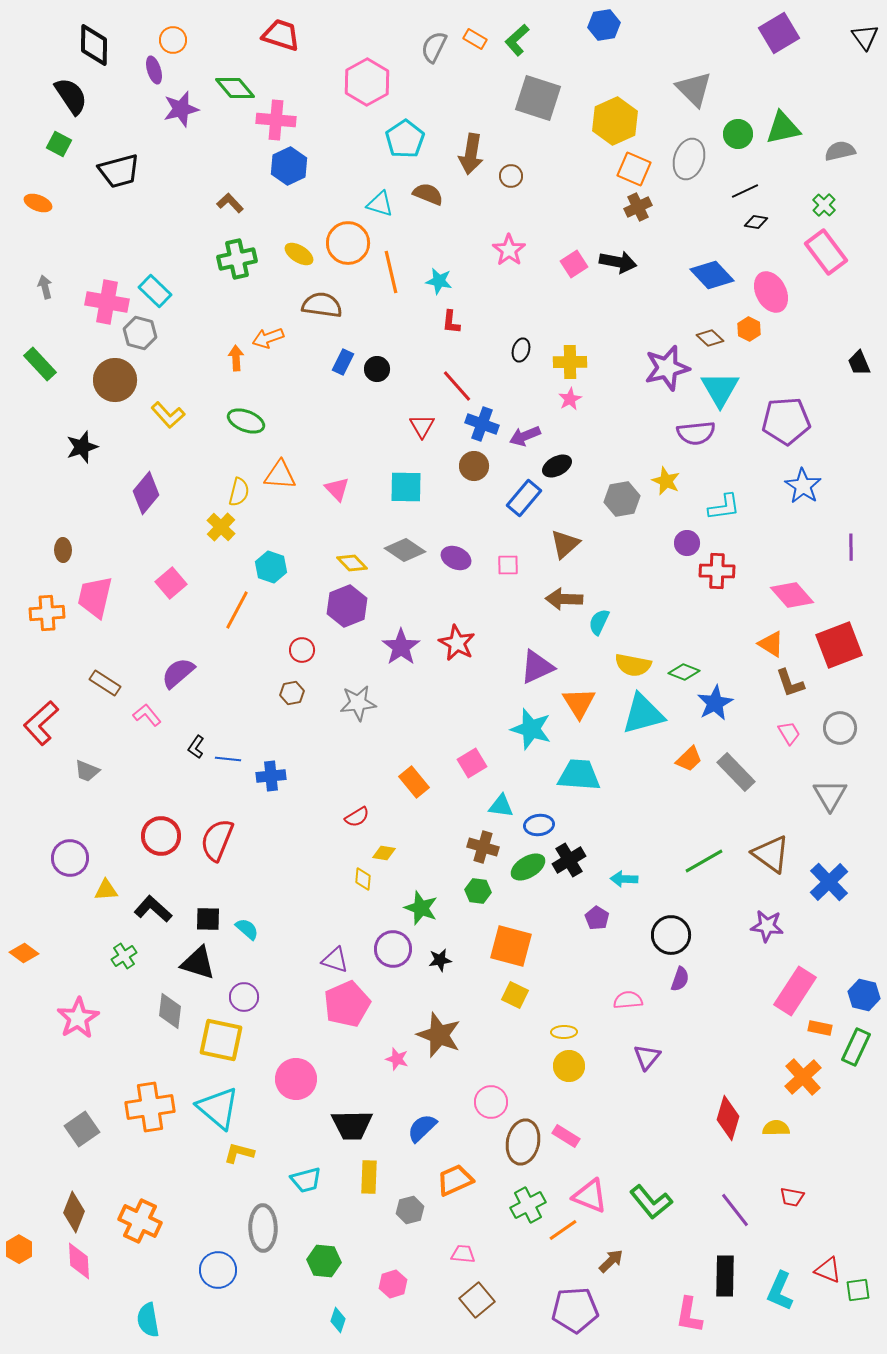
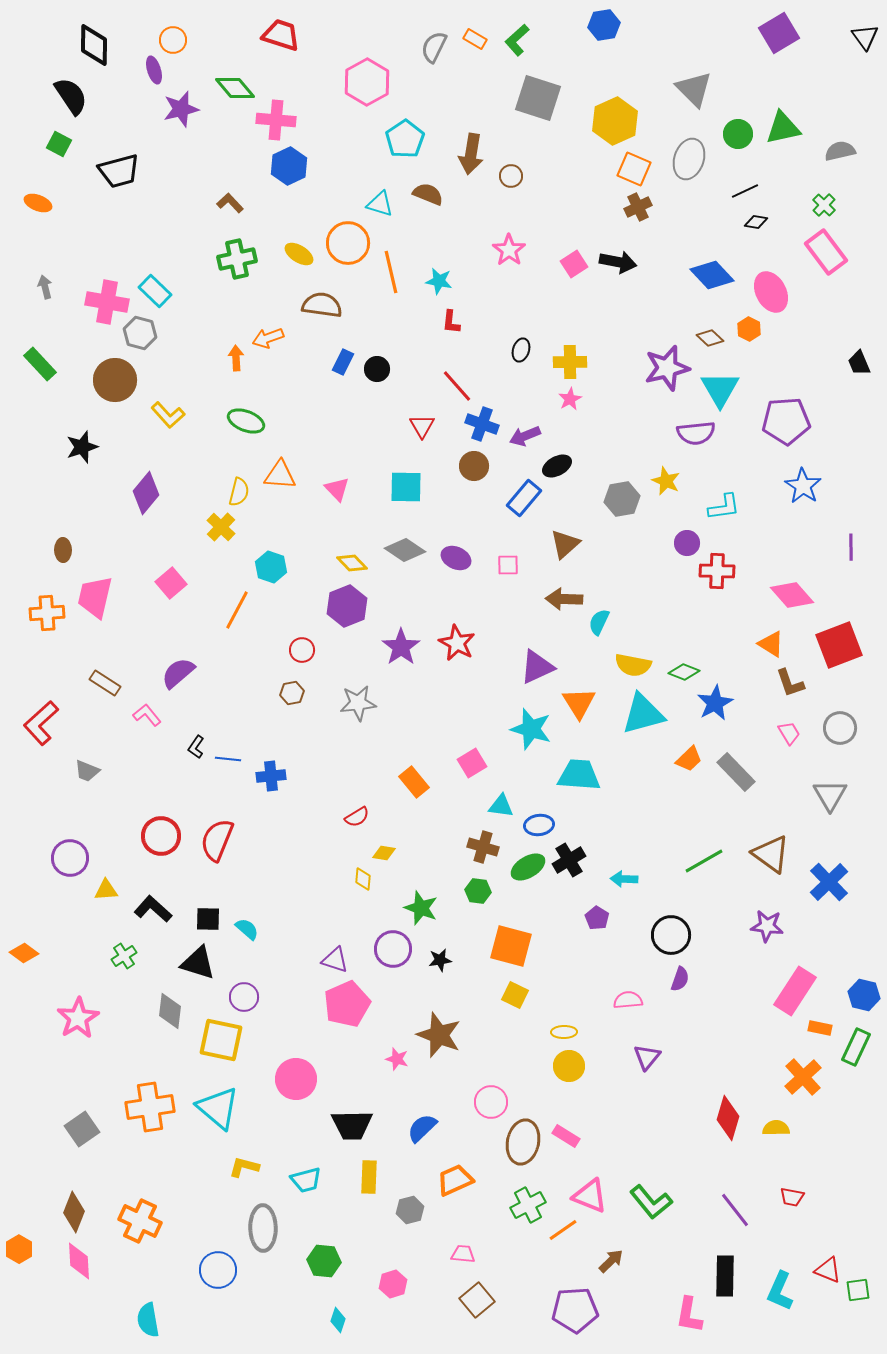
yellow L-shape at (239, 1153): moved 5 px right, 14 px down
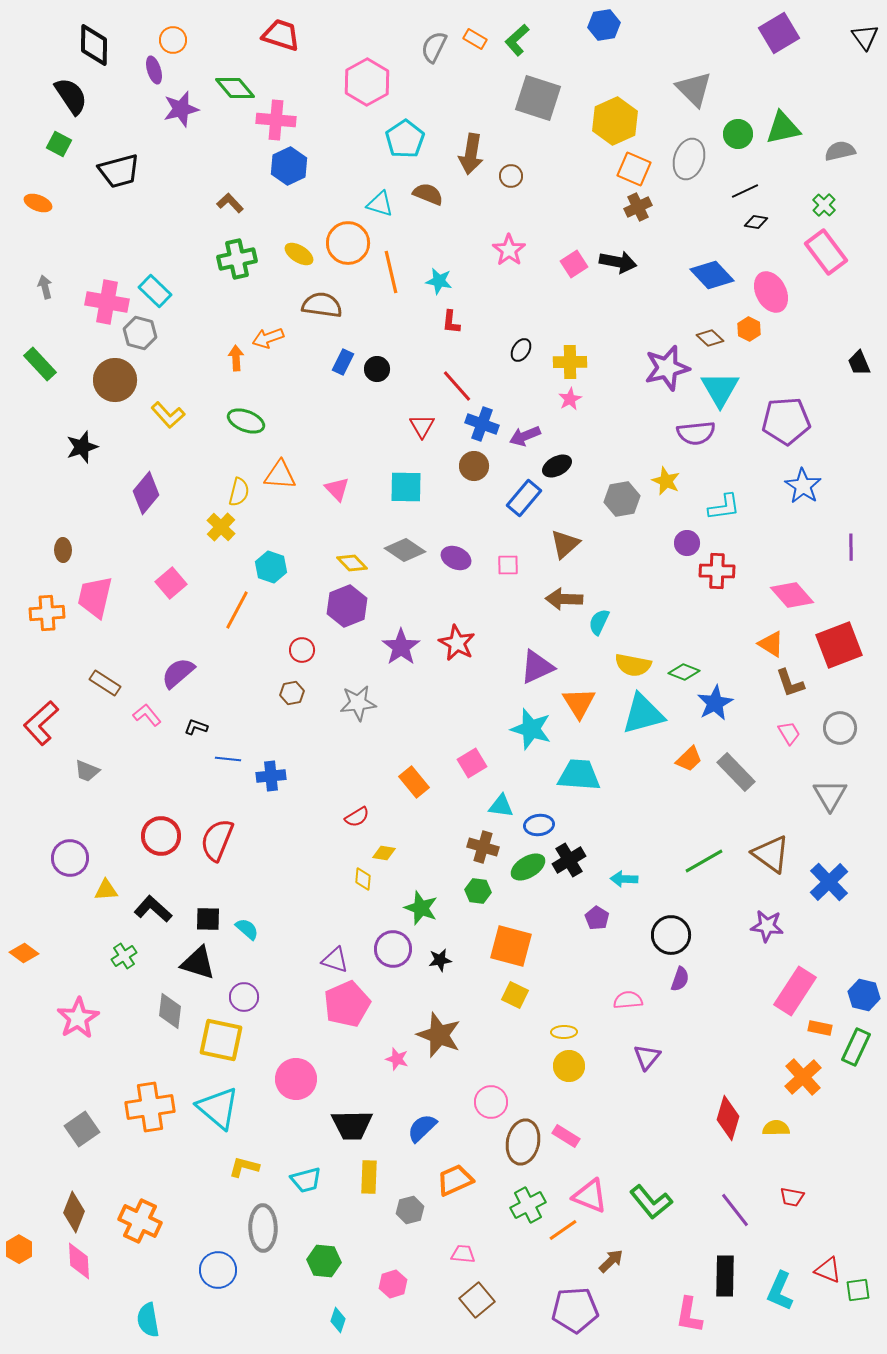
black ellipse at (521, 350): rotated 15 degrees clockwise
black L-shape at (196, 747): moved 20 px up; rotated 75 degrees clockwise
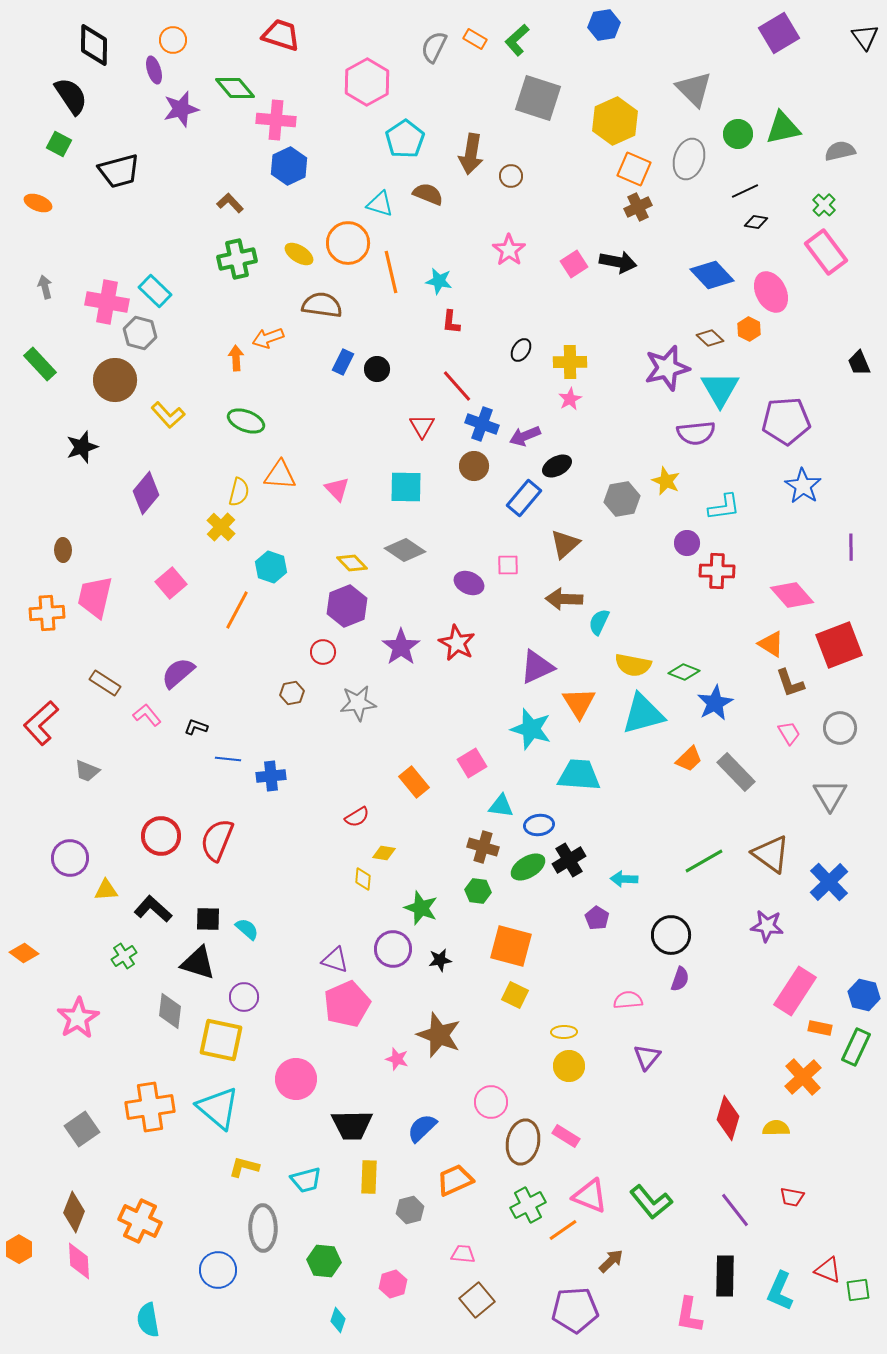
purple ellipse at (456, 558): moved 13 px right, 25 px down
red circle at (302, 650): moved 21 px right, 2 px down
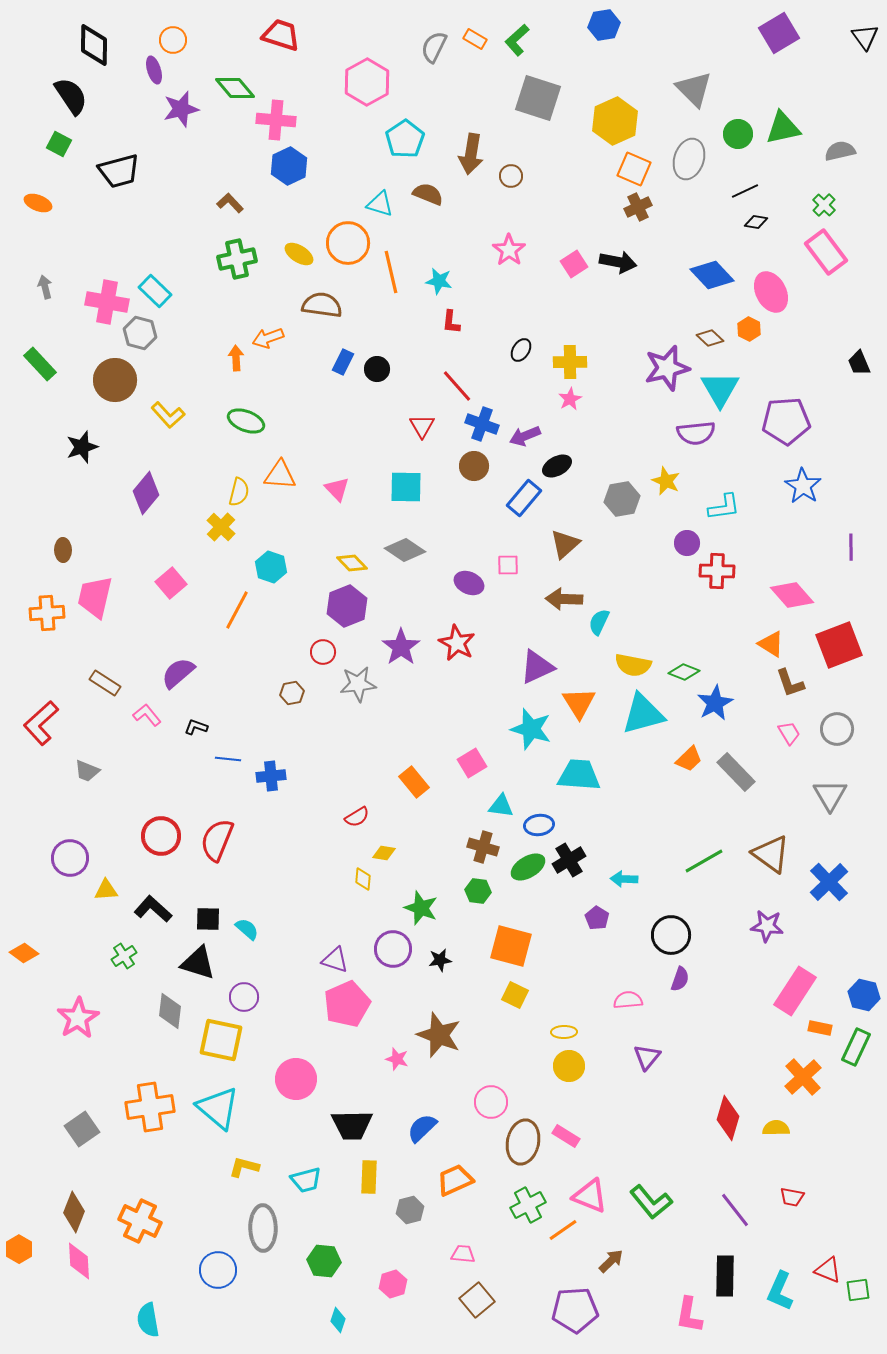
gray star at (358, 703): moved 19 px up
gray circle at (840, 728): moved 3 px left, 1 px down
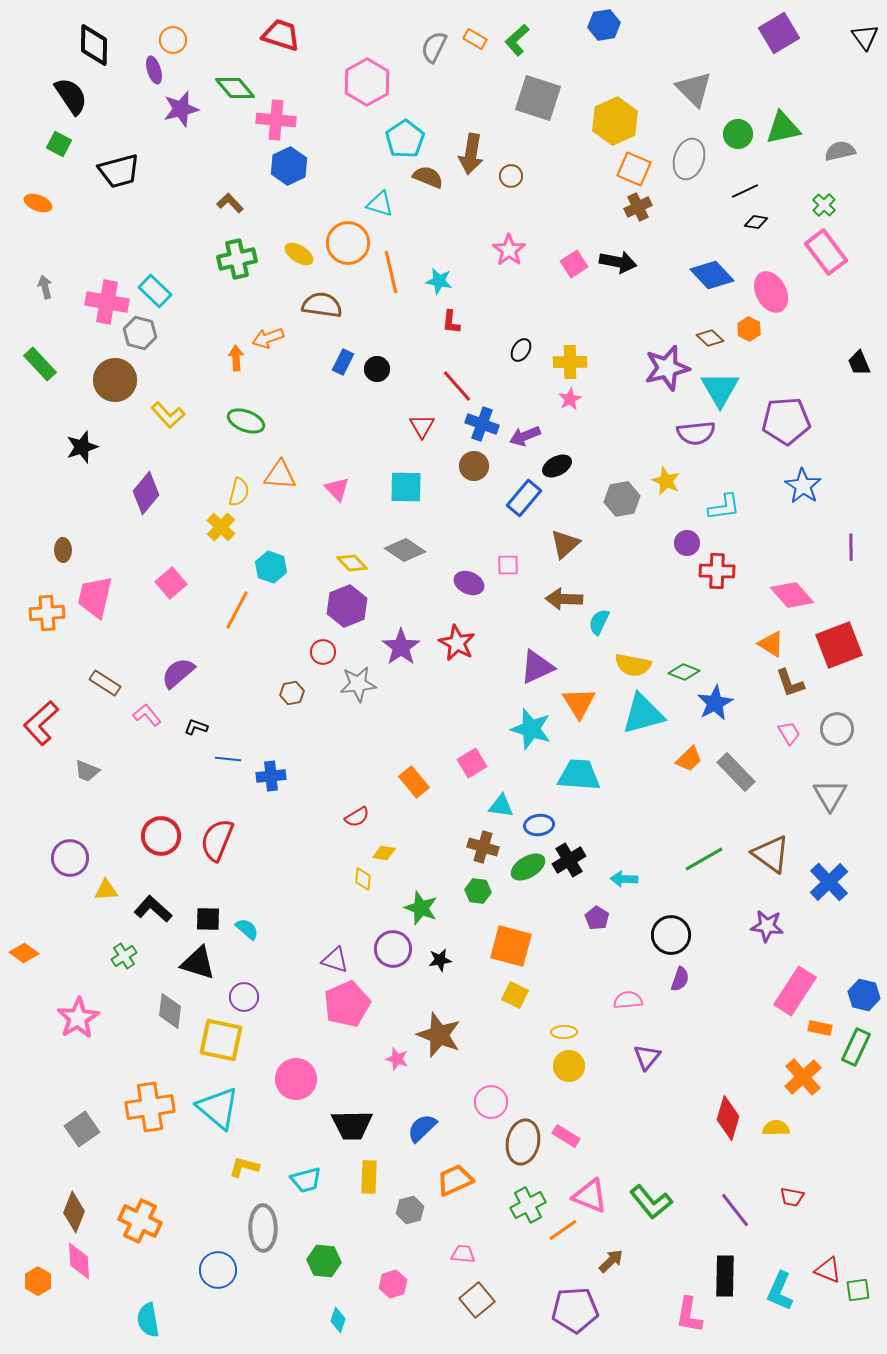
brown semicircle at (428, 194): moved 17 px up
green line at (704, 861): moved 2 px up
orange hexagon at (19, 1249): moved 19 px right, 32 px down
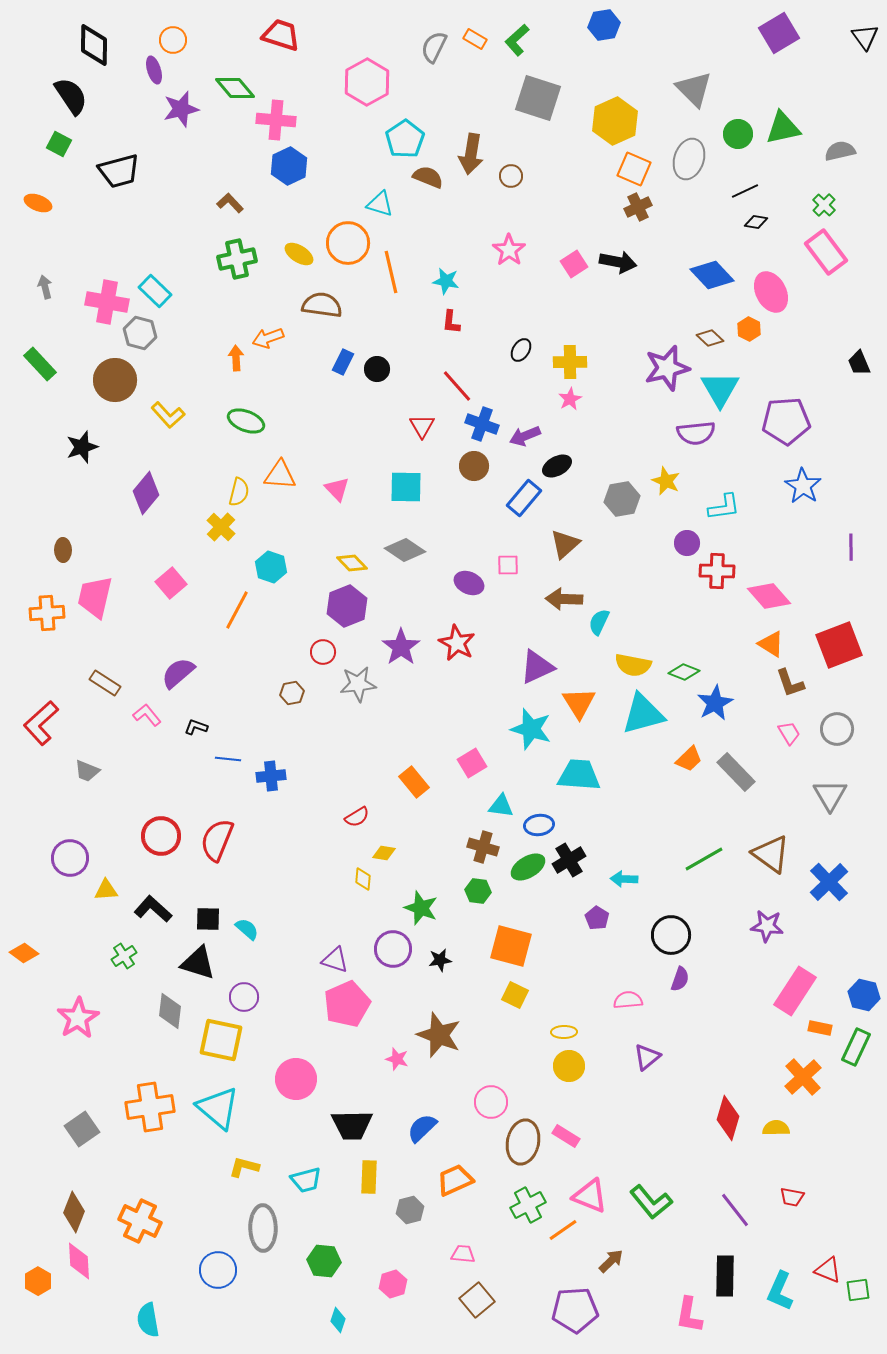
cyan star at (439, 281): moved 7 px right
pink diamond at (792, 595): moved 23 px left, 1 px down
purple triangle at (647, 1057): rotated 12 degrees clockwise
